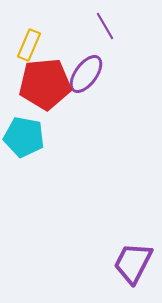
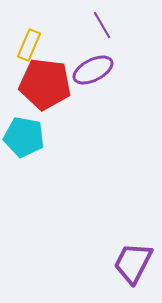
purple line: moved 3 px left, 1 px up
purple ellipse: moved 7 px right, 4 px up; rotated 27 degrees clockwise
red pentagon: rotated 12 degrees clockwise
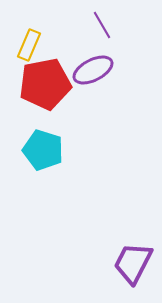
red pentagon: rotated 18 degrees counterclockwise
cyan pentagon: moved 19 px right, 13 px down; rotated 6 degrees clockwise
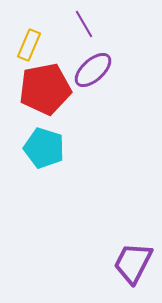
purple line: moved 18 px left, 1 px up
purple ellipse: rotated 15 degrees counterclockwise
red pentagon: moved 5 px down
cyan pentagon: moved 1 px right, 2 px up
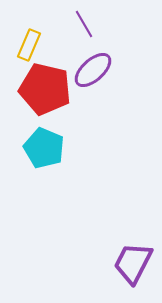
red pentagon: rotated 24 degrees clockwise
cyan pentagon: rotated 6 degrees clockwise
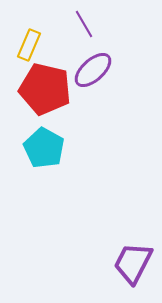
cyan pentagon: rotated 6 degrees clockwise
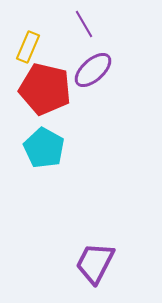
yellow rectangle: moved 1 px left, 2 px down
purple trapezoid: moved 38 px left
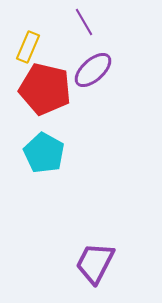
purple line: moved 2 px up
cyan pentagon: moved 5 px down
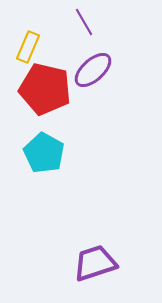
purple trapezoid: rotated 45 degrees clockwise
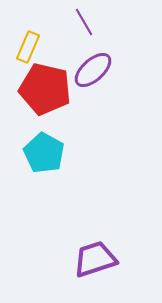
purple trapezoid: moved 4 px up
